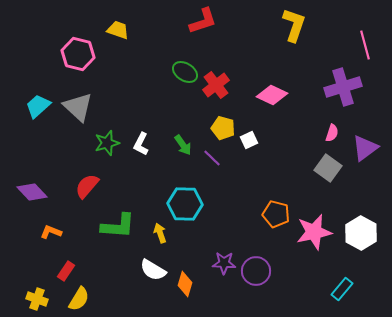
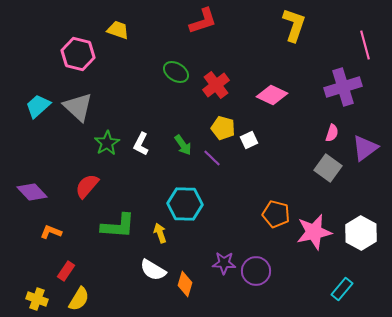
green ellipse: moved 9 px left
green star: rotated 15 degrees counterclockwise
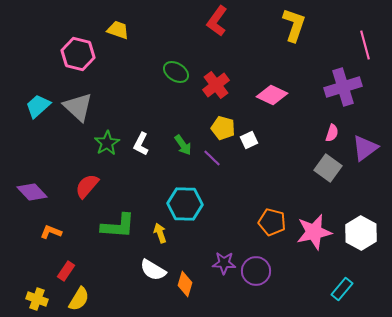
red L-shape: moved 14 px right; rotated 144 degrees clockwise
orange pentagon: moved 4 px left, 8 px down
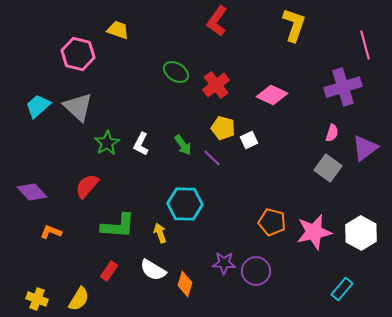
red rectangle: moved 43 px right
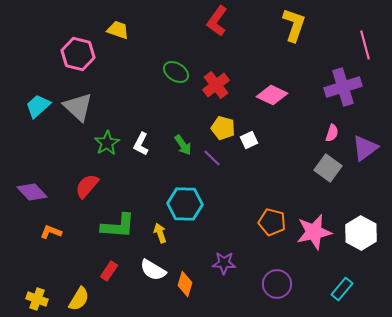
purple circle: moved 21 px right, 13 px down
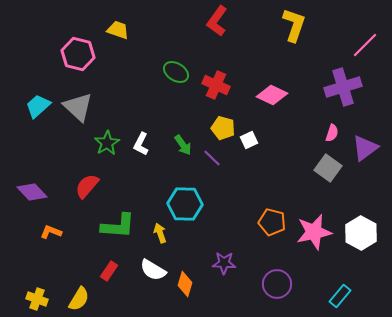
pink line: rotated 60 degrees clockwise
red cross: rotated 28 degrees counterclockwise
cyan rectangle: moved 2 px left, 7 px down
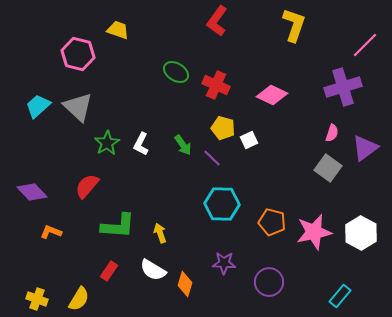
cyan hexagon: moved 37 px right
purple circle: moved 8 px left, 2 px up
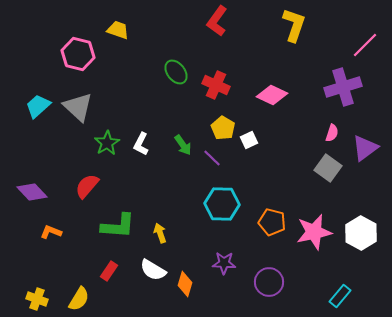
green ellipse: rotated 20 degrees clockwise
yellow pentagon: rotated 15 degrees clockwise
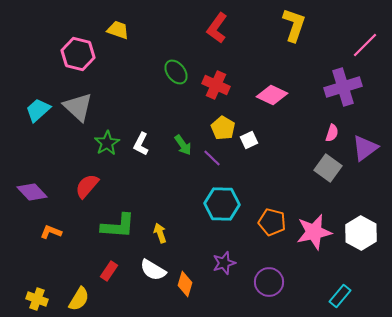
red L-shape: moved 7 px down
cyan trapezoid: moved 4 px down
purple star: rotated 20 degrees counterclockwise
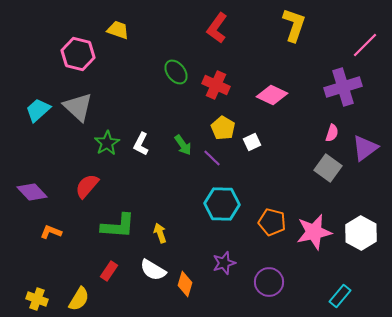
white square: moved 3 px right, 2 px down
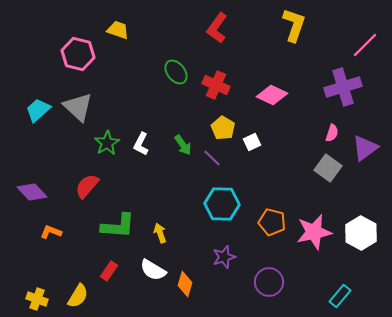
purple star: moved 6 px up
yellow semicircle: moved 1 px left, 3 px up
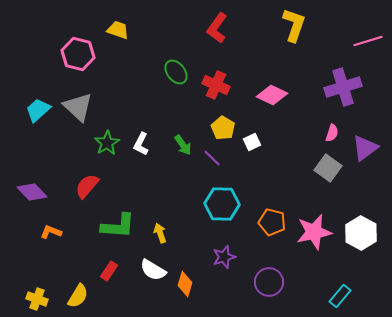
pink line: moved 3 px right, 4 px up; rotated 28 degrees clockwise
